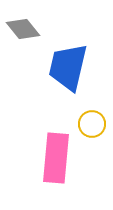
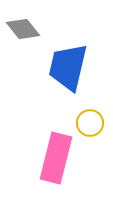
yellow circle: moved 2 px left, 1 px up
pink rectangle: rotated 9 degrees clockwise
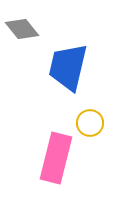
gray diamond: moved 1 px left
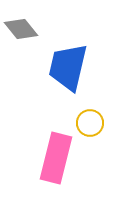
gray diamond: moved 1 px left
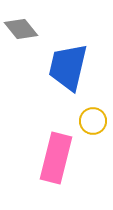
yellow circle: moved 3 px right, 2 px up
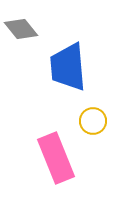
blue trapezoid: rotated 18 degrees counterclockwise
pink rectangle: rotated 36 degrees counterclockwise
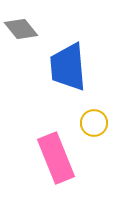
yellow circle: moved 1 px right, 2 px down
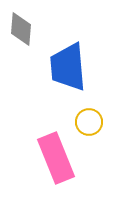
gray diamond: rotated 44 degrees clockwise
yellow circle: moved 5 px left, 1 px up
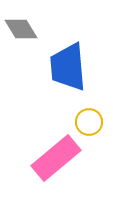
gray diamond: rotated 36 degrees counterclockwise
pink rectangle: rotated 72 degrees clockwise
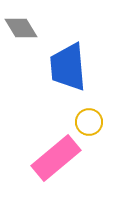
gray diamond: moved 1 px up
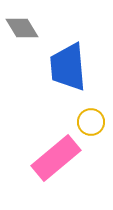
gray diamond: moved 1 px right
yellow circle: moved 2 px right
